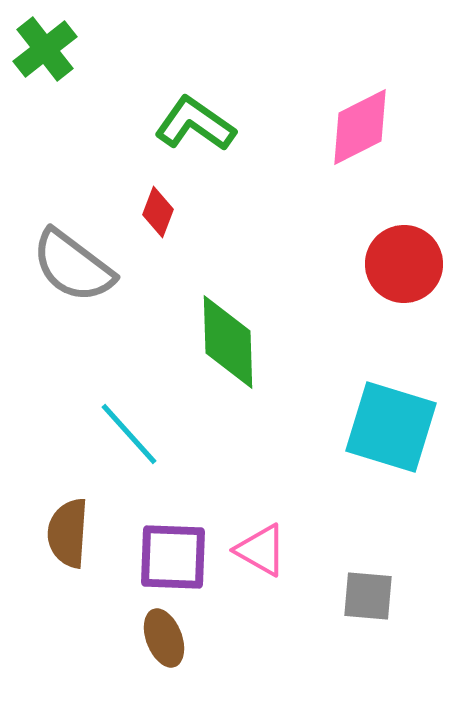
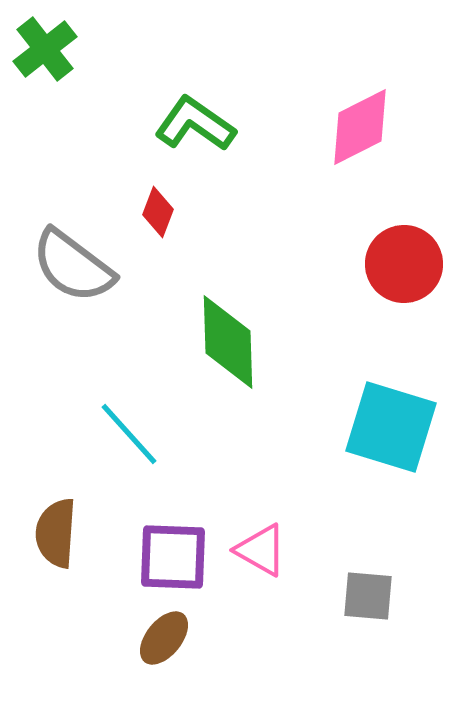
brown semicircle: moved 12 px left
brown ellipse: rotated 60 degrees clockwise
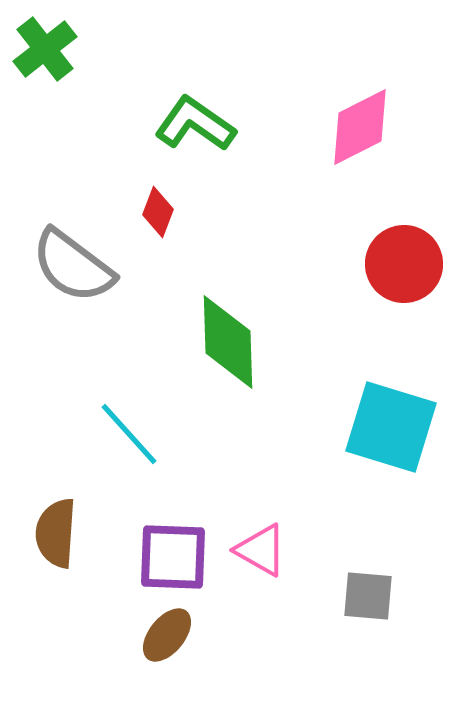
brown ellipse: moved 3 px right, 3 px up
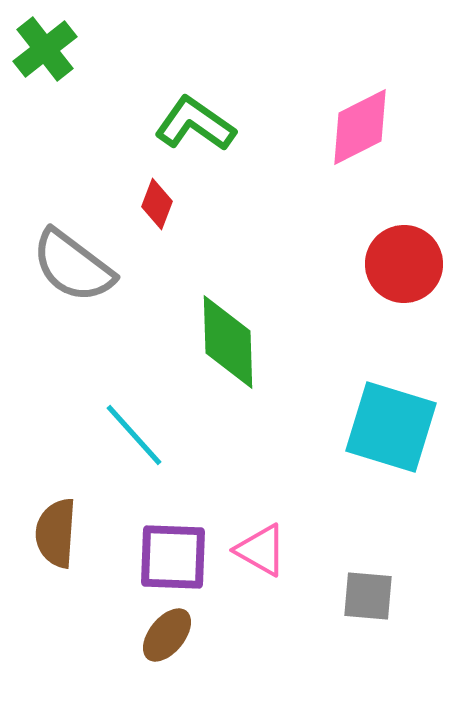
red diamond: moved 1 px left, 8 px up
cyan line: moved 5 px right, 1 px down
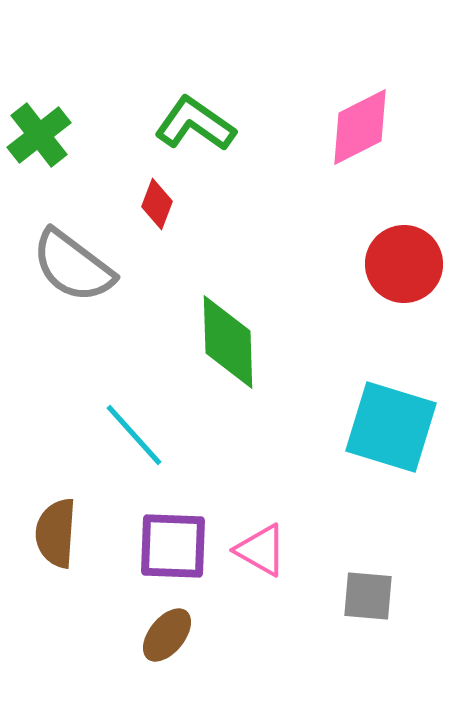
green cross: moved 6 px left, 86 px down
purple square: moved 11 px up
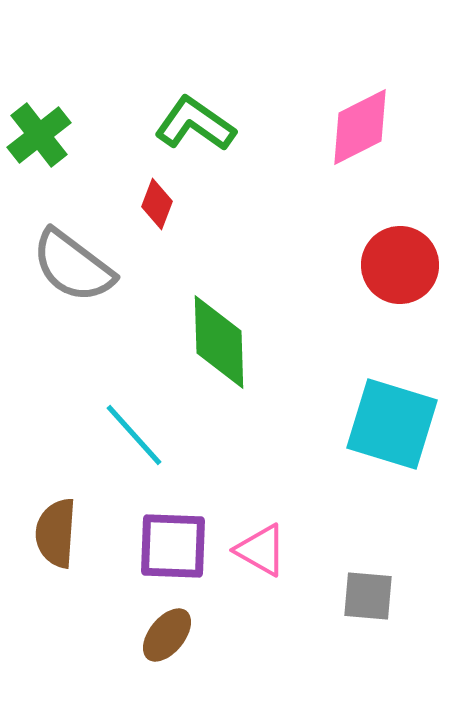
red circle: moved 4 px left, 1 px down
green diamond: moved 9 px left
cyan square: moved 1 px right, 3 px up
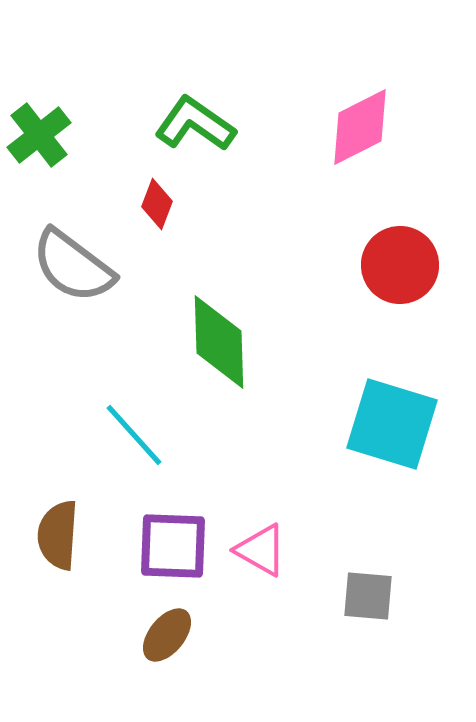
brown semicircle: moved 2 px right, 2 px down
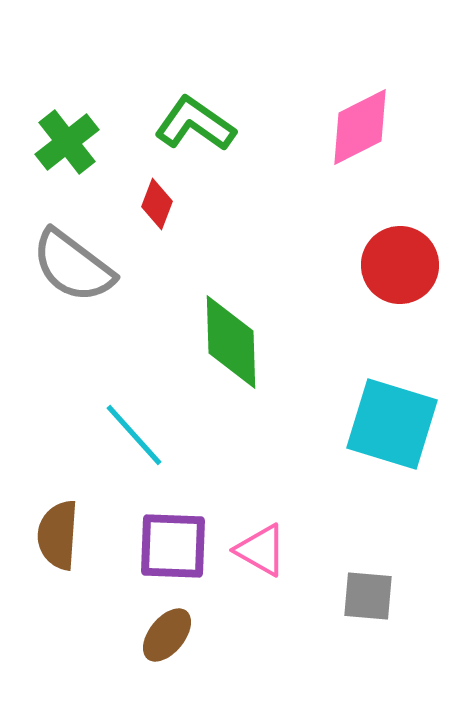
green cross: moved 28 px right, 7 px down
green diamond: moved 12 px right
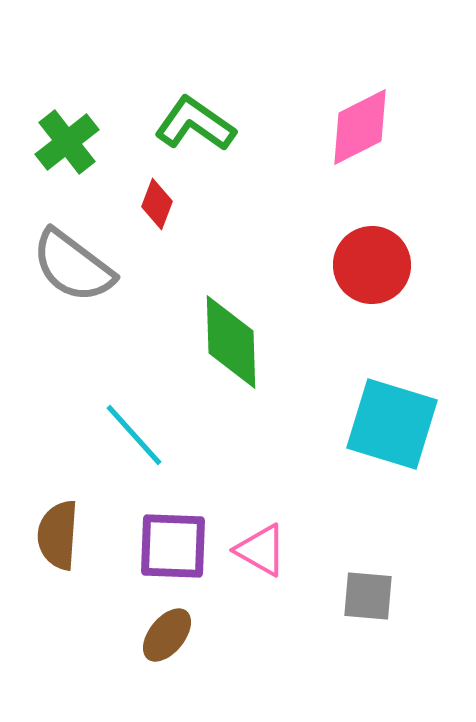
red circle: moved 28 px left
